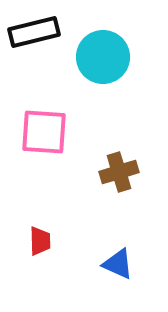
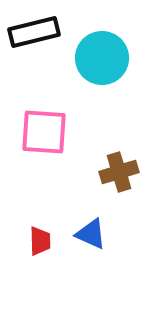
cyan circle: moved 1 px left, 1 px down
blue triangle: moved 27 px left, 30 px up
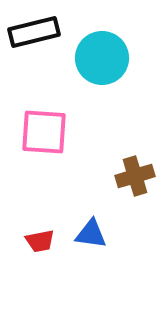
brown cross: moved 16 px right, 4 px down
blue triangle: rotated 16 degrees counterclockwise
red trapezoid: rotated 80 degrees clockwise
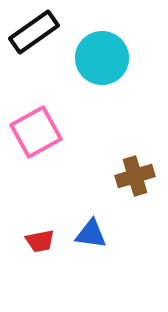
black rectangle: rotated 21 degrees counterclockwise
pink square: moved 8 px left; rotated 33 degrees counterclockwise
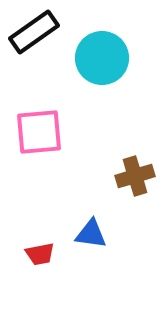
pink square: moved 3 px right; rotated 24 degrees clockwise
red trapezoid: moved 13 px down
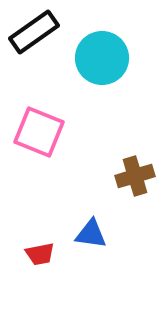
pink square: rotated 27 degrees clockwise
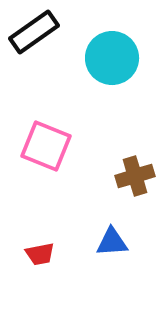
cyan circle: moved 10 px right
pink square: moved 7 px right, 14 px down
blue triangle: moved 21 px right, 8 px down; rotated 12 degrees counterclockwise
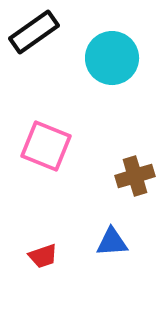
red trapezoid: moved 3 px right, 2 px down; rotated 8 degrees counterclockwise
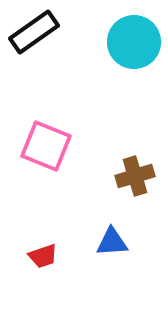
cyan circle: moved 22 px right, 16 px up
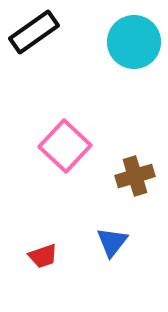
pink square: moved 19 px right; rotated 21 degrees clockwise
blue triangle: rotated 48 degrees counterclockwise
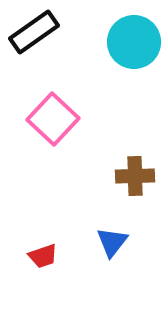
pink square: moved 12 px left, 27 px up
brown cross: rotated 15 degrees clockwise
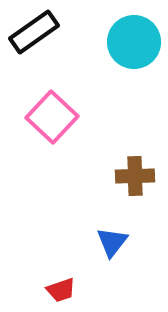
pink square: moved 1 px left, 2 px up
red trapezoid: moved 18 px right, 34 px down
